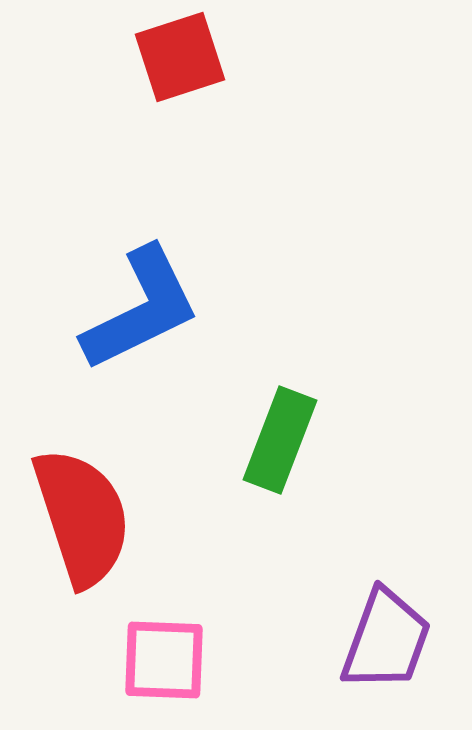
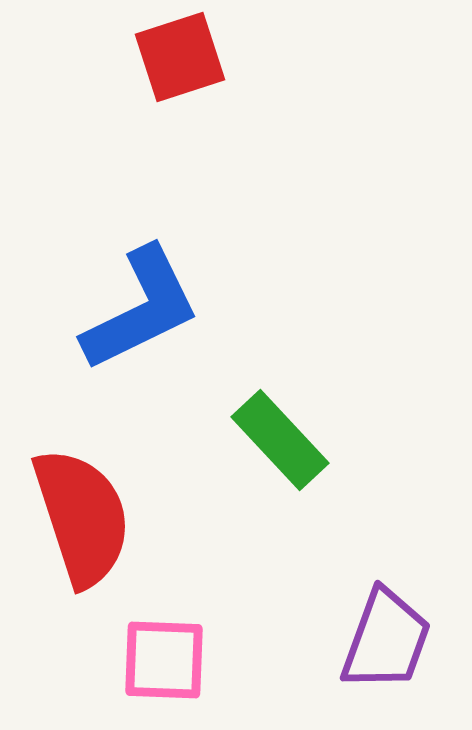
green rectangle: rotated 64 degrees counterclockwise
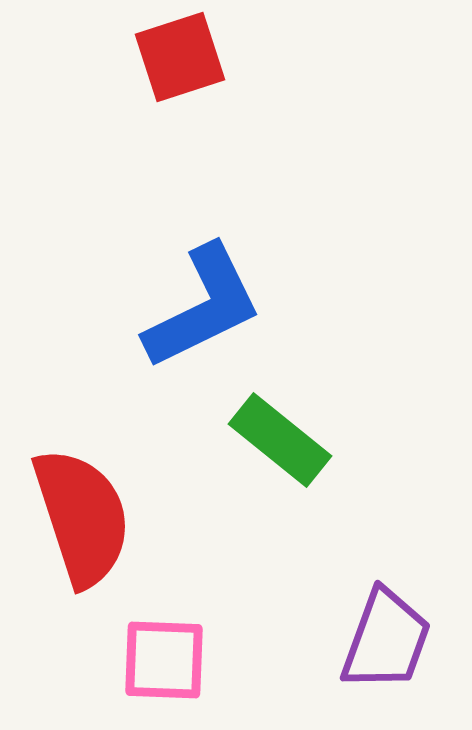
blue L-shape: moved 62 px right, 2 px up
green rectangle: rotated 8 degrees counterclockwise
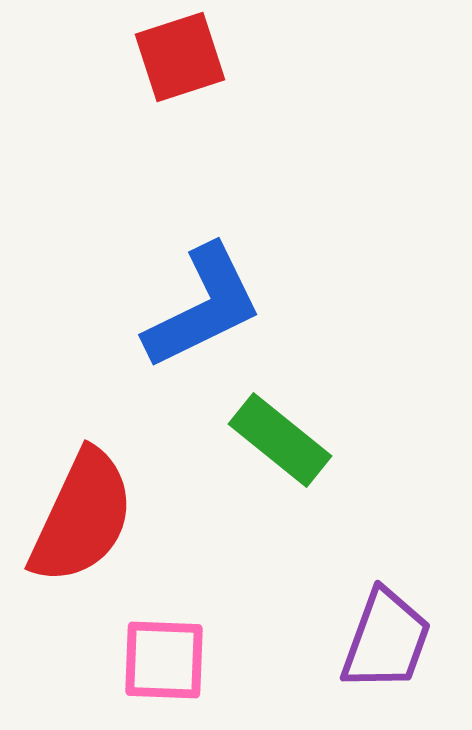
red semicircle: rotated 43 degrees clockwise
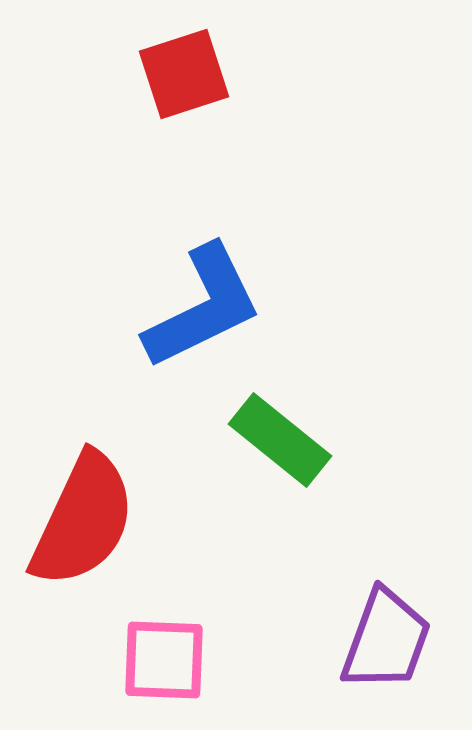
red square: moved 4 px right, 17 px down
red semicircle: moved 1 px right, 3 px down
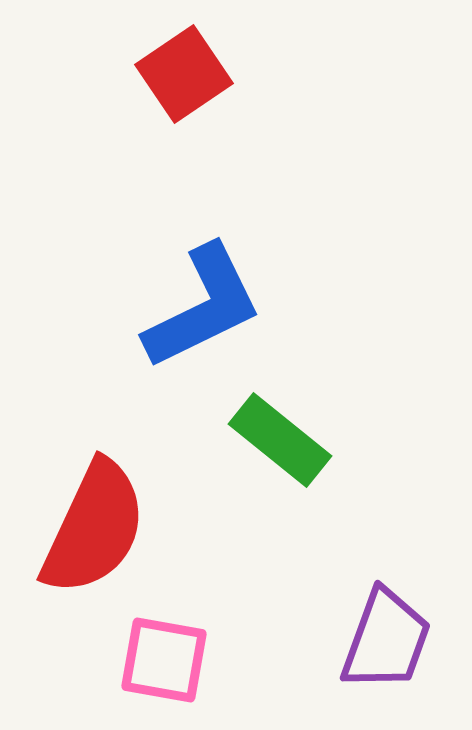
red square: rotated 16 degrees counterclockwise
red semicircle: moved 11 px right, 8 px down
pink square: rotated 8 degrees clockwise
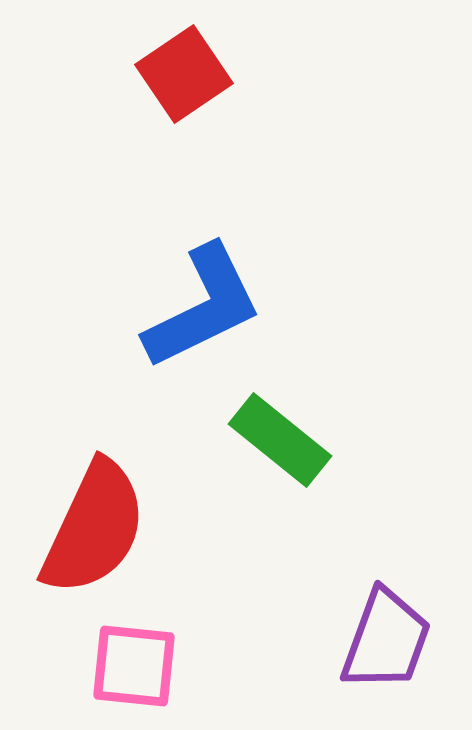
pink square: moved 30 px left, 6 px down; rotated 4 degrees counterclockwise
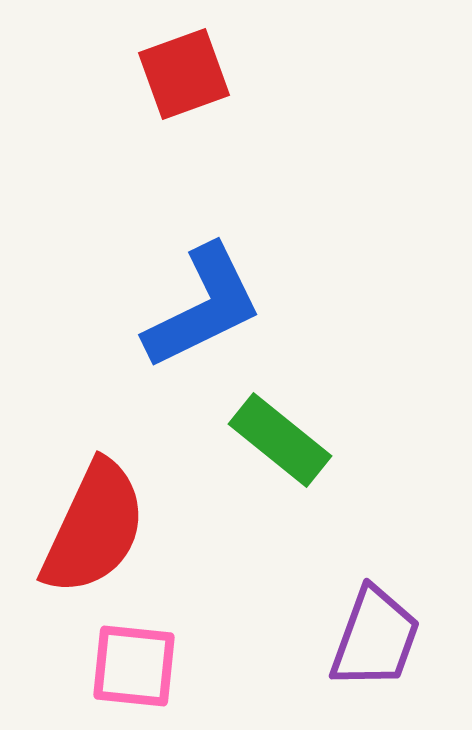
red square: rotated 14 degrees clockwise
purple trapezoid: moved 11 px left, 2 px up
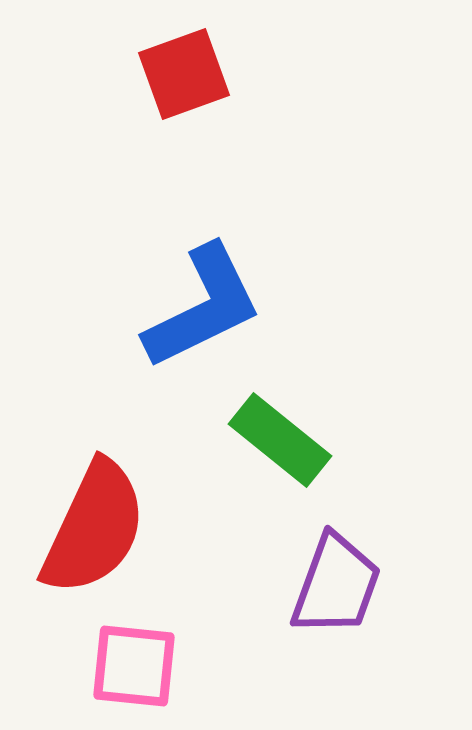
purple trapezoid: moved 39 px left, 53 px up
